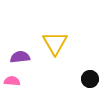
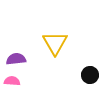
purple semicircle: moved 4 px left, 2 px down
black circle: moved 4 px up
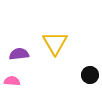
purple semicircle: moved 3 px right, 5 px up
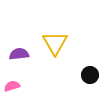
pink semicircle: moved 5 px down; rotated 21 degrees counterclockwise
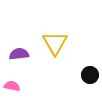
pink semicircle: rotated 28 degrees clockwise
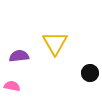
purple semicircle: moved 2 px down
black circle: moved 2 px up
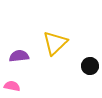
yellow triangle: rotated 16 degrees clockwise
black circle: moved 7 px up
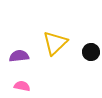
black circle: moved 1 px right, 14 px up
pink semicircle: moved 10 px right
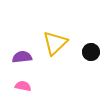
purple semicircle: moved 3 px right, 1 px down
pink semicircle: moved 1 px right
